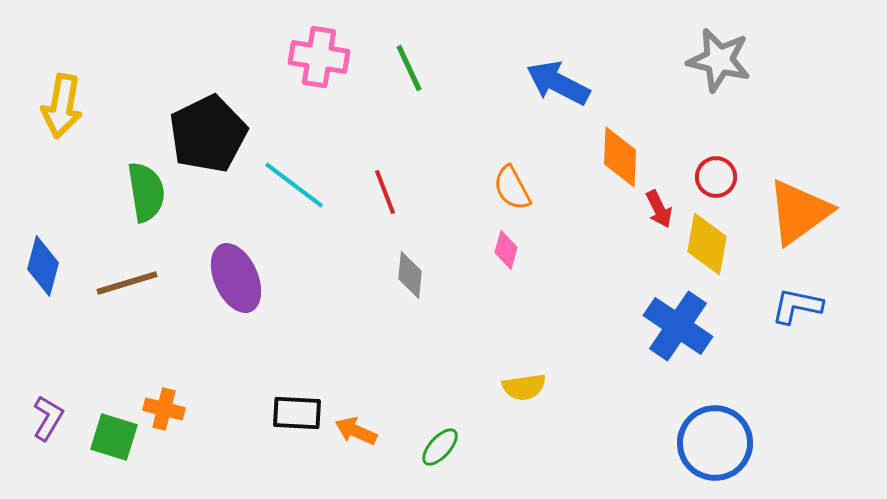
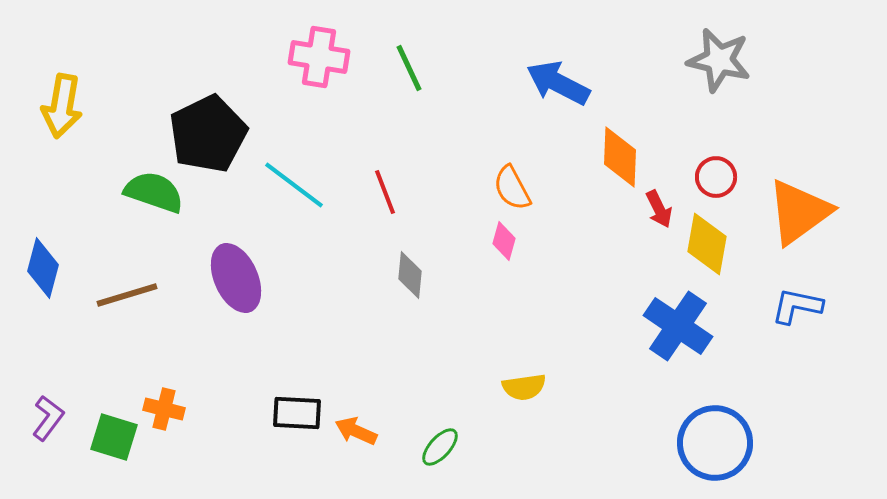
green semicircle: moved 8 px right; rotated 62 degrees counterclockwise
pink diamond: moved 2 px left, 9 px up
blue diamond: moved 2 px down
brown line: moved 12 px down
purple L-shape: rotated 6 degrees clockwise
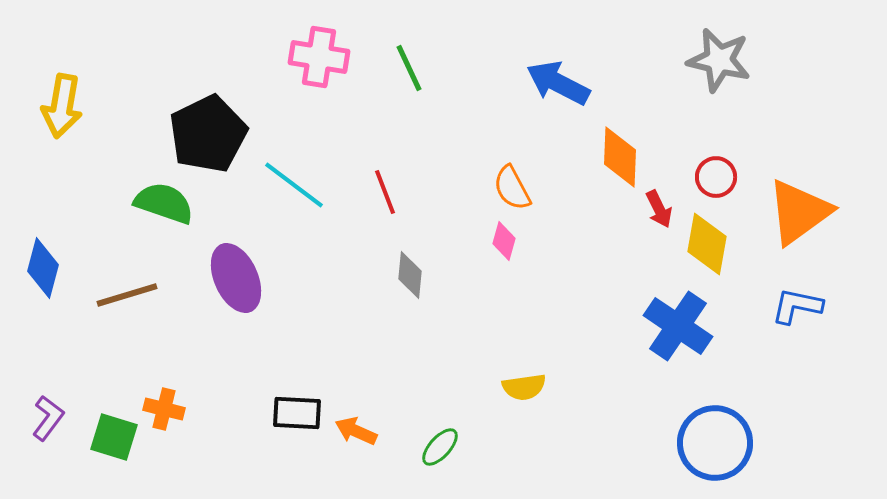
green semicircle: moved 10 px right, 11 px down
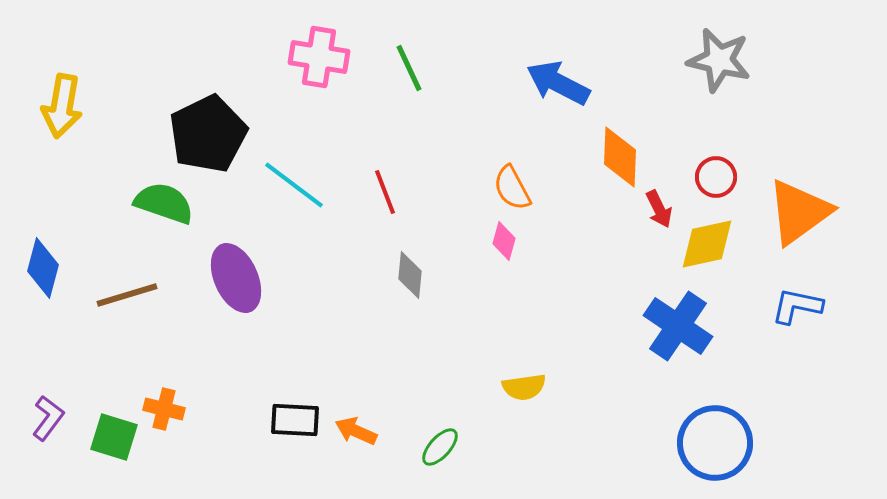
yellow diamond: rotated 68 degrees clockwise
black rectangle: moved 2 px left, 7 px down
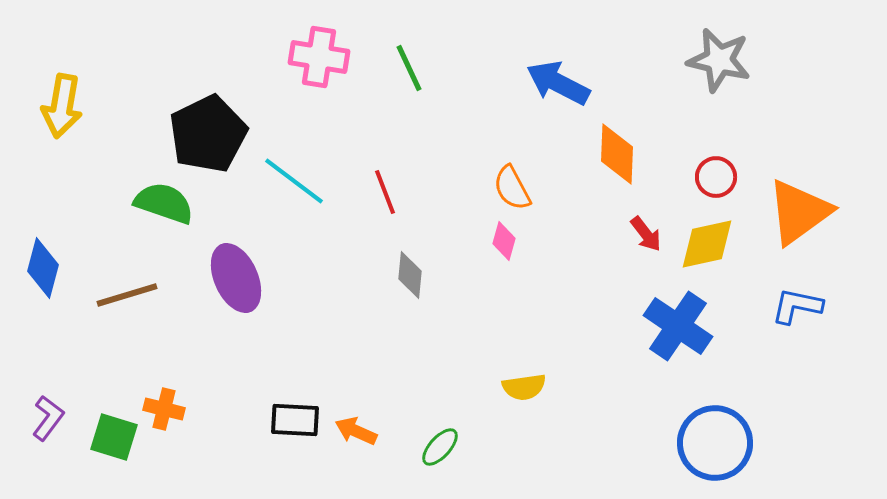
orange diamond: moved 3 px left, 3 px up
cyan line: moved 4 px up
red arrow: moved 13 px left, 25 px down; rotated 12 degrees counterclockwise
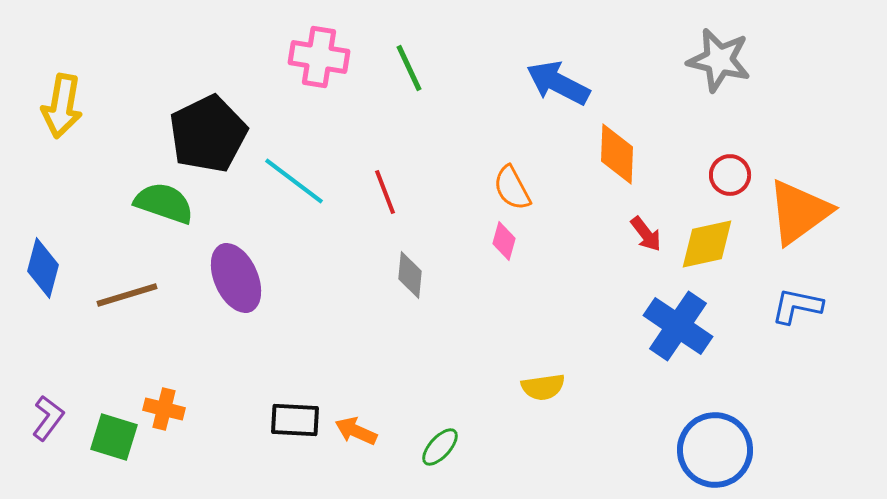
red circle: moved 14 px right, 2 px up
yellow semicircle: moved 19 px right
blue circle: moved 7 px down
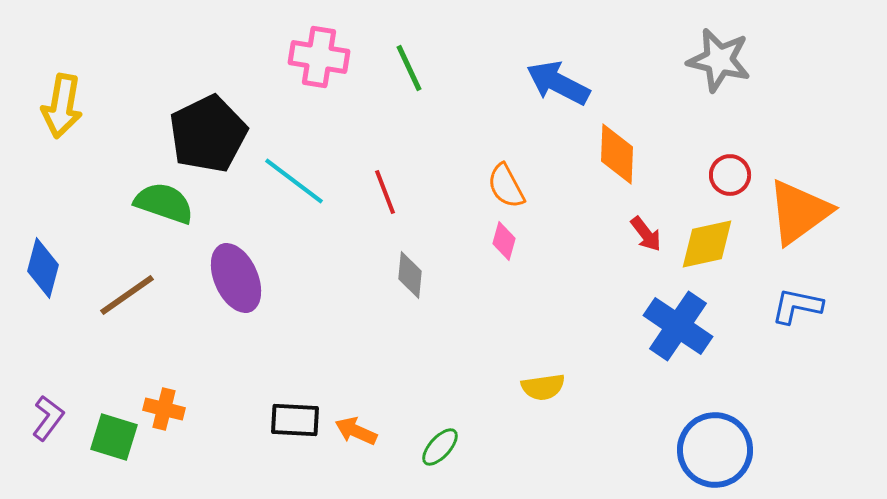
orange semicircle: moved 6 px left, 2 px up
brown line: rotated 18 degrees counterclockwise
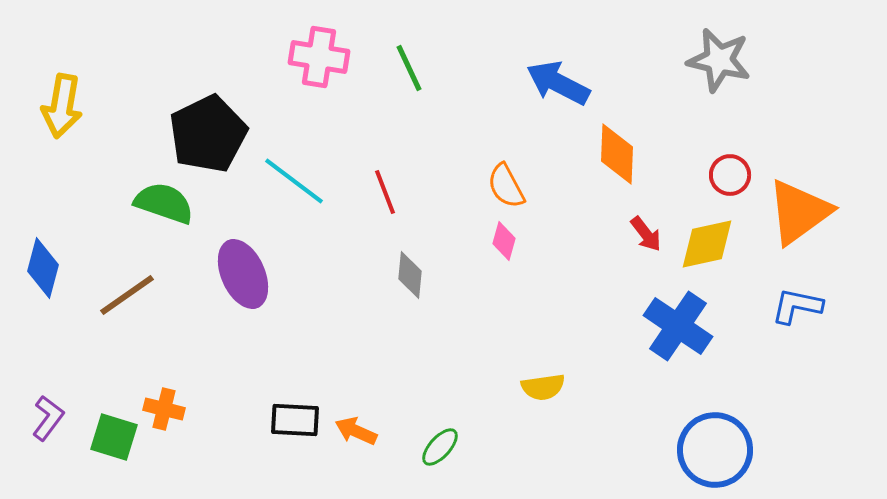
purple ellipse: moved 7 px right, 4 px up
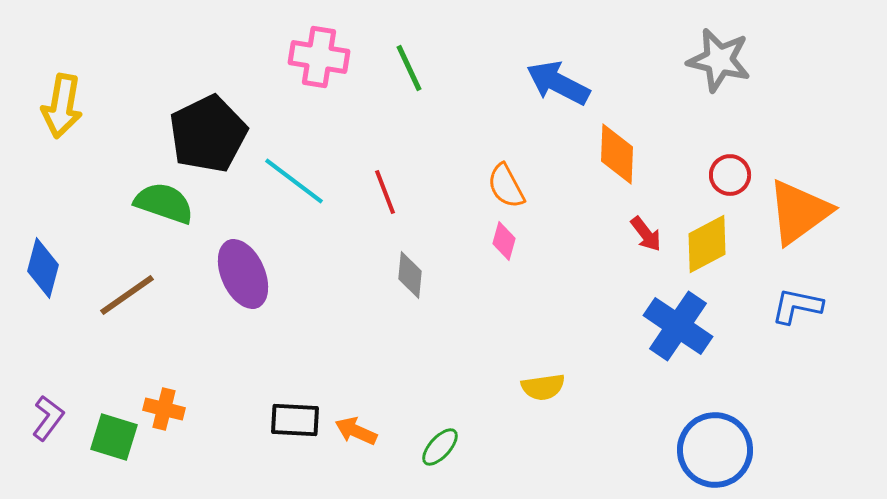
yellow diamond: rotated 16 degrees counterclockwise
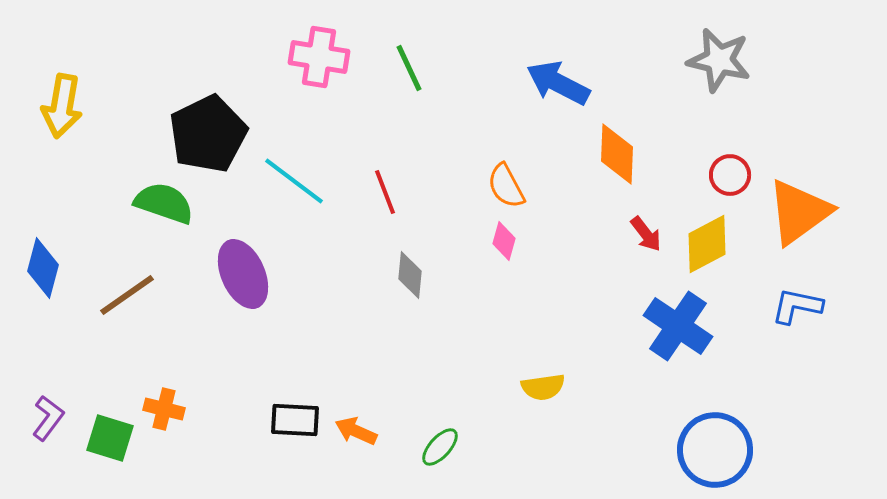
green square: moved 4 px left, 1 px down
